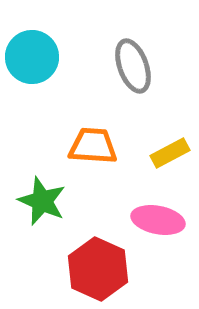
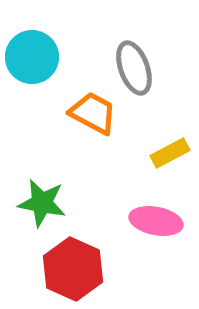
gray ellipse: moved 1 px right, 2 px down
orange trapezoid: moved 33 px up; rotated 24 degrees clockwise
green star: moved 2 px down; rotated 12 degrees counterclockwise
pink ellipse: moved 2 px left, 1 px down
red hexagon: moved 25 px left
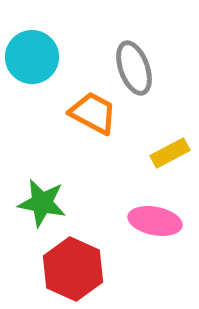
pink ellipse: moved 1 px left
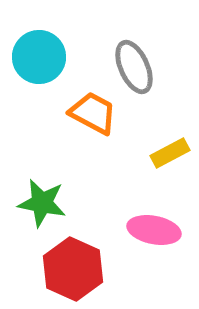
cyan circle: moved 7 px right
gray ellipse: moved 1 px up; rotated 4 degrees counterclockwise
pink ellipse: moved 1 px left, 9 px down
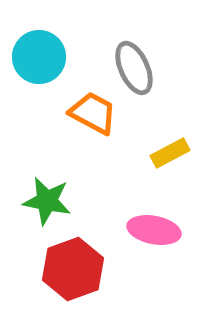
gray ellipse: moved 1 px down
green star: moved 5 px right, 2 px up
red hexagon: rotated 16 degrees clockwise
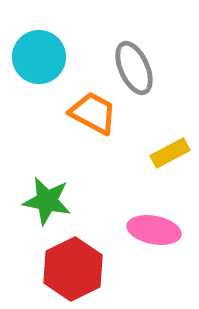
red hexagon: rotated 6 degrees counterclockwise
